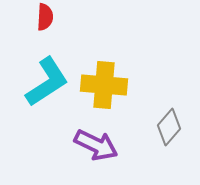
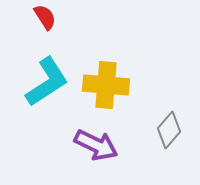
red semicircle: rotated 36 degrees counterclockwise
yellow cross: moved 2 px right
gray diamond: moved 3 px down
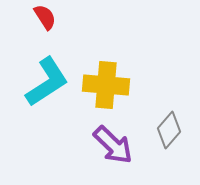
purple arrow: moved 17 px right; rotated 18 degrees clockwise
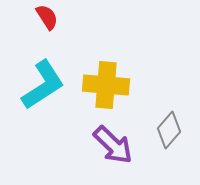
red semicircle: moved 2 px right
cyan L-shape: moved 4 px left, 3 px down
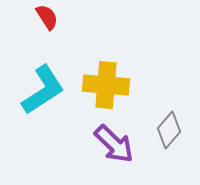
cyan L-shape: moved 5 px down
purple arrow: moved 1 px right, 1 px up
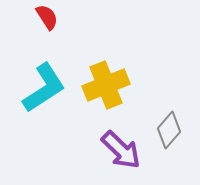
yellow cross: rotated 27 degrees counterclockwise
cyan L-shape: moved 1 px right, 2 px up
purple arrow: moved 7 px right, 6 px down
